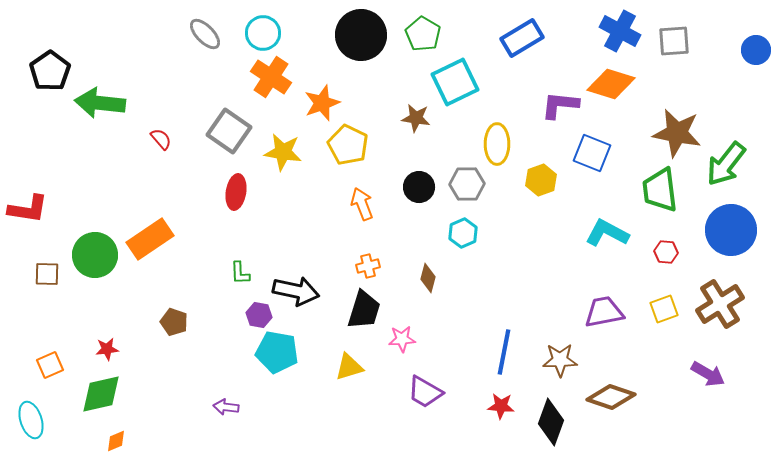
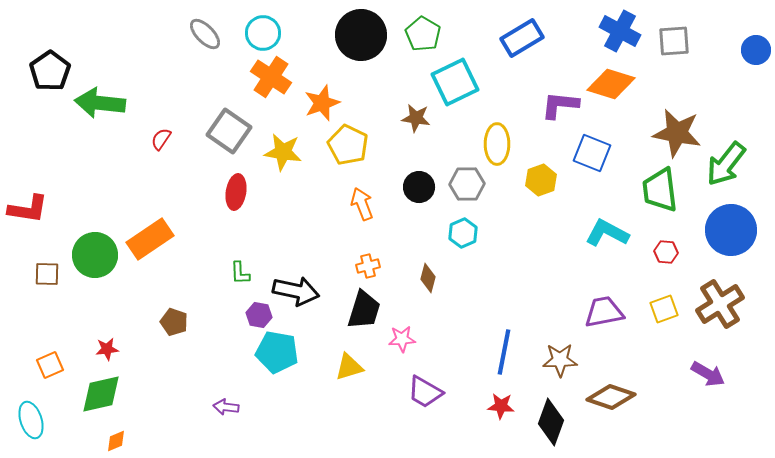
red semicircle at (161, 139): rotated 105 degrees counterclockwise
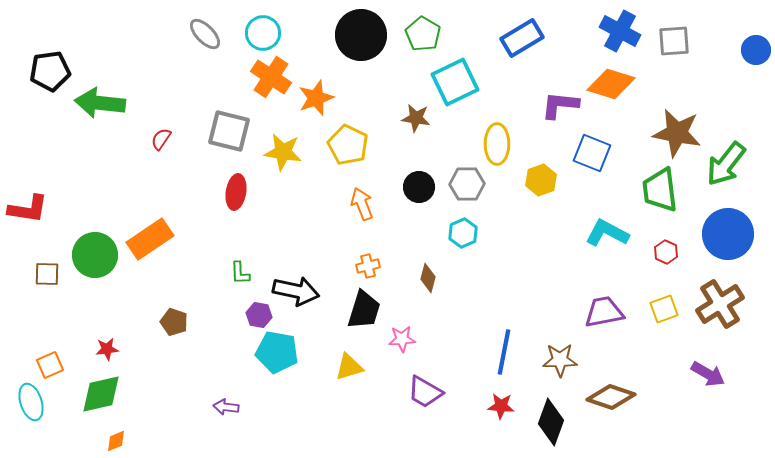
black pentagon at (50, 71): rotated 27 degrees clockwise
orange star at (322, 103): moved 6 px left, 5 px up
gray square at (229, 131): rotated 21 degrees counterclockwise
blue circle at (731, 230): moved 3 px left, 4 px down
red hexagon at (666, 252): rotated 20 degrees clockwise
cyan ellipse at (31, 420): moved 18 px up
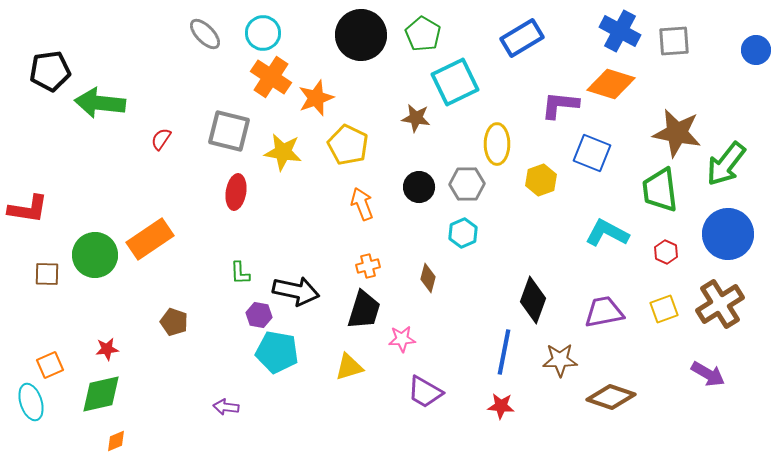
black diamond at (551, 422): moved 18 px left, 122 px up
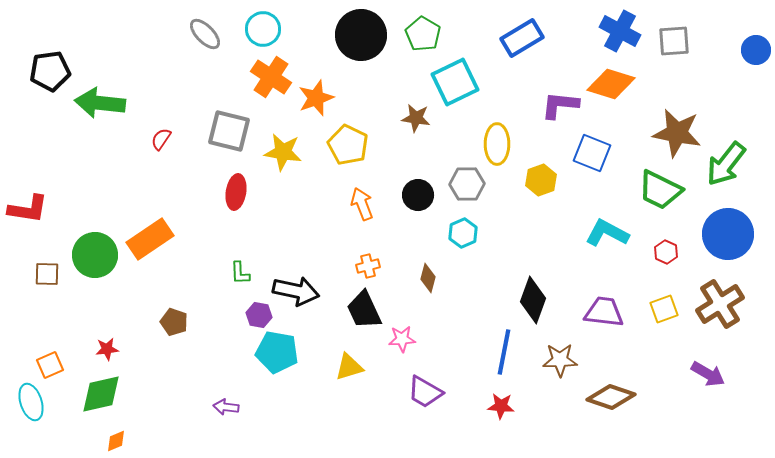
cyan circle at (263, 33): moved 4 px up
black circle at (419, 187): moved 1 px left, 8 px down
green trapezoid at (660, 190): rotated 57 degrees counterclockwise
black trapezoid at (364, 310): rotated 138 degrees clockwise
purple trapezoid at (604, 312): rotated 18 degrees clockwise
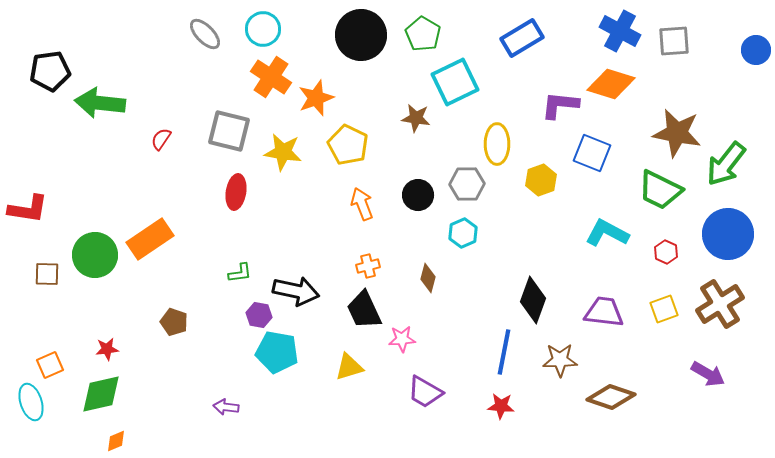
green L-shape at (240, 273): rotated 95 degrees counterclockwise
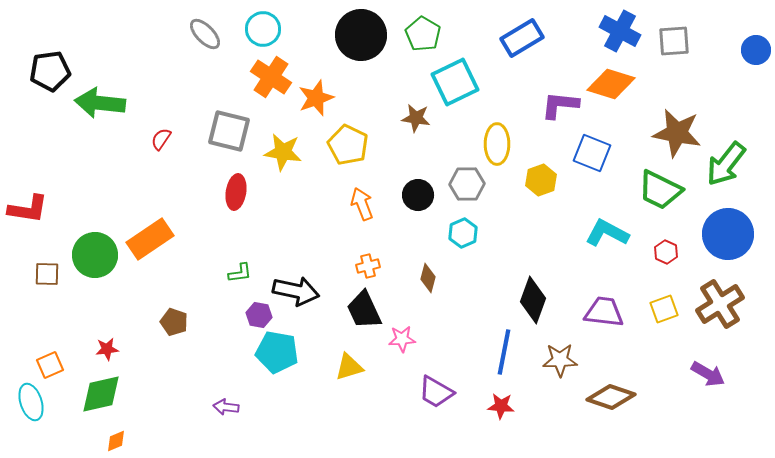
purple trapezoid at (425, 392): moved 11 px right
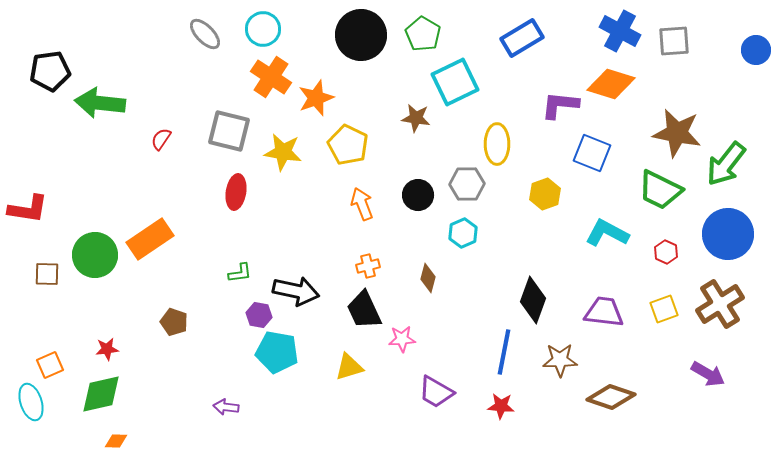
yellow hexagon at (541, 180): moved 4 px right, 14 px down
orange diamond at (116, 441): rotated 25 degrees clockwise
